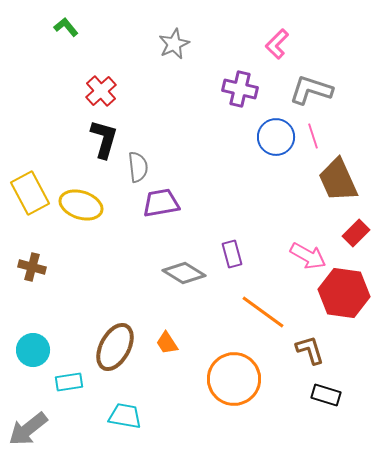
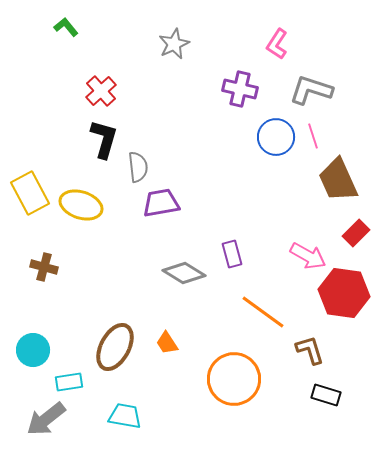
pink L-shape: rotated 12 degrees counterclockwise
brown cross: moved 12 px right
gray arrow: moved 18 px right, 10 px up
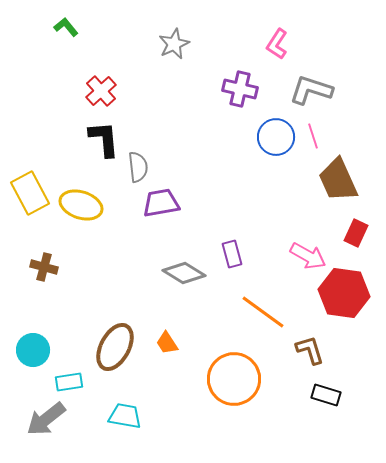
black L-shape: rotated 21 degrees counterclockwise
red rectangle: rotated 20 degrees counterclockwise
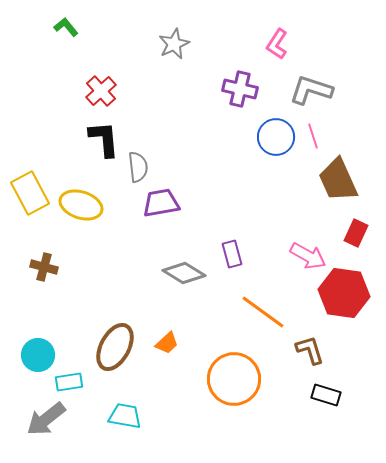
orange trapezoid: rotated 100 degrees counterclockwise
cyan circle: moved 5 px right, 5 px down
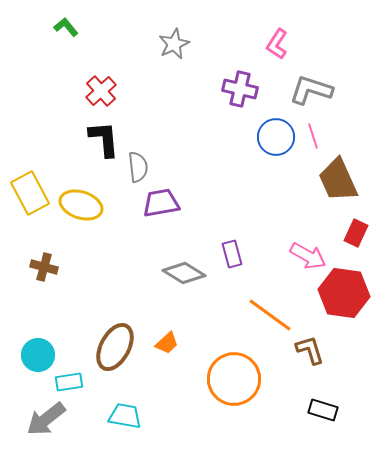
orange line: moved 7 px right, 3 px down
black rectangle: moved 3 px left, 15 px down
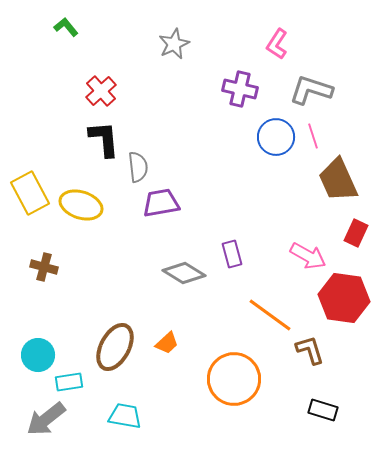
red hexagon: moved 5 px down
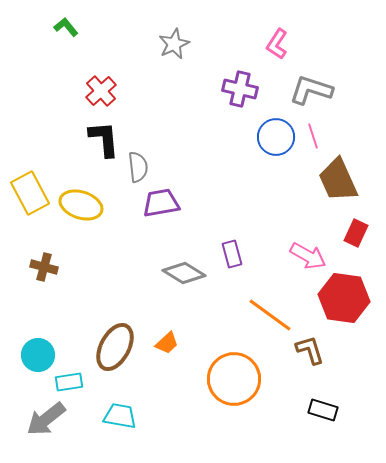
cyan trapezoid: moved 5 px left
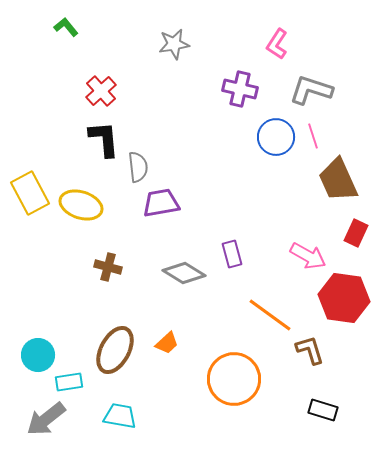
gray star: rotated 16 degrees clockwise
brown cross: moved 64 px right
brown ellipse: moved 3 px down
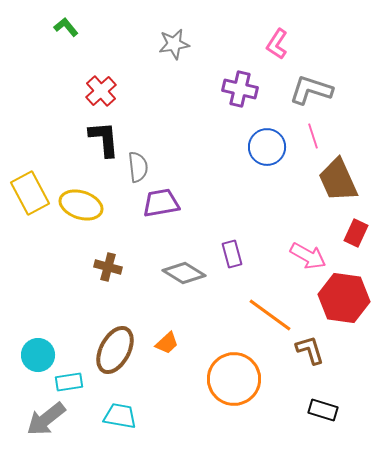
blue circle: moved 9 px left, 10 px down
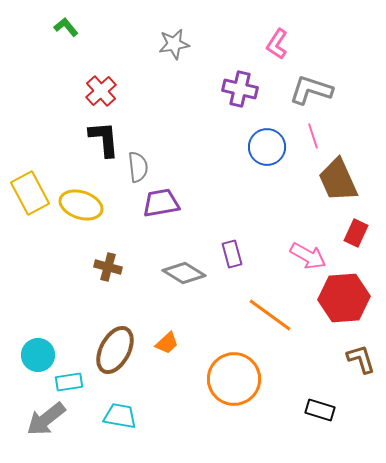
red hexagon: rotated 12 degrees counterclockwise
brown L-shape: moved 51 px right, 9 px down
black rectangle: moved 3 px left
